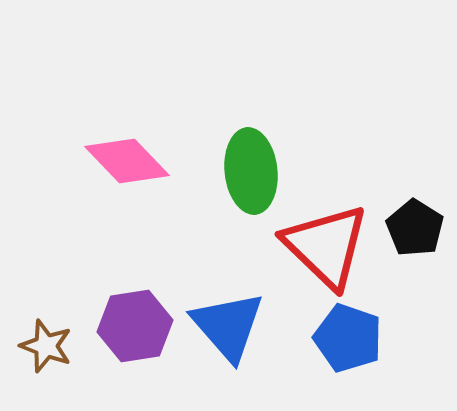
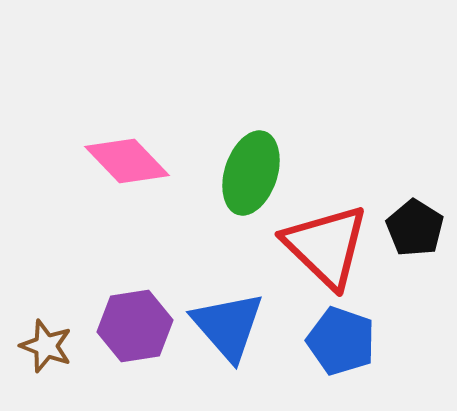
green ellipse: moved 2 px down; rotated 24 degrees clockwise
blue pentagon: moved 7 px left, 3 px down
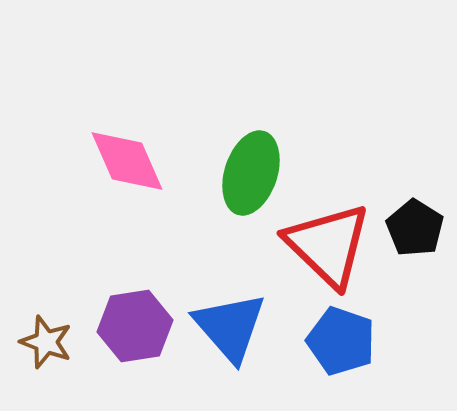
pink diamond: rotated 20 degrees clockwise
red triangle: moved 2 px right, 1 px up
blue triangle: moved 2 px right, 1 px down
brown star: moved 4 px up
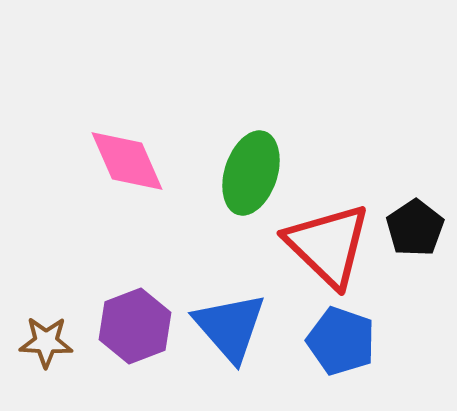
black pentagon: rotated 6 degrees clockwise
purple hexagon: rotated 12 degrees counterclockwise
brown star: rotated 18 degrees counterclockwise
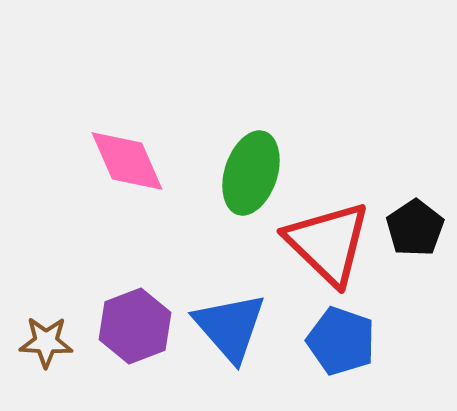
red triangle: moved 2 px up
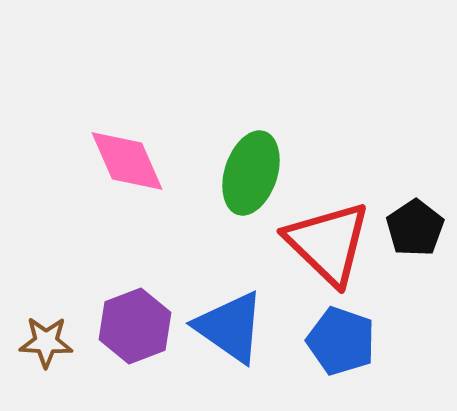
blue triangle: rotated 14 degrees counterclockwise
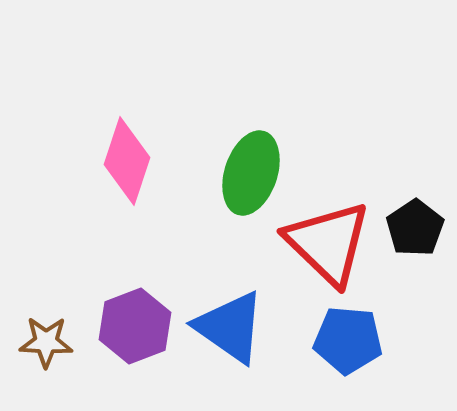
pink diamond: rotated 42 degrees clockwise
blue pentagon: moved 7 px right, 1 px up; rotated 14 degrees counterclockwise
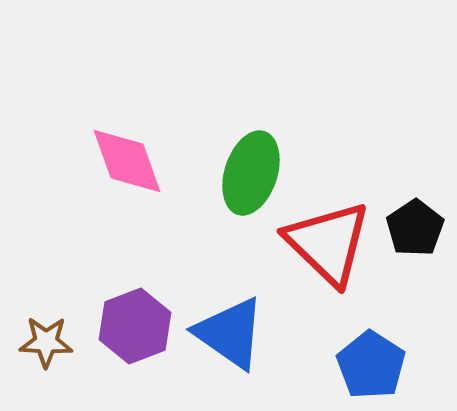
pink diamond: rotated 38 degrees counterclockwise
blue triangle: moved 6 px down
blue pentagon: moved 23 px right, 25 px down; rotated 28 degrees clockwise
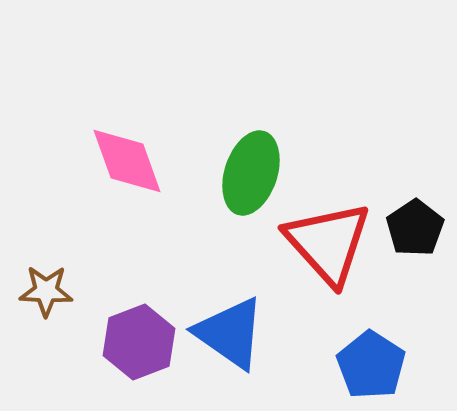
red triangle: rotated 4 degrees clockwise
purple hexagon: moved 4 px right, 16 px down
brown star: moved 51 px up
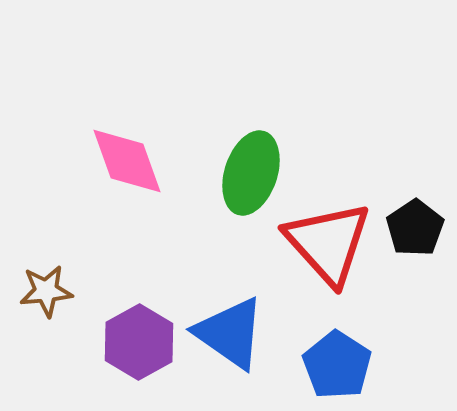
brown star: rotated 8 degrees counterclockwise
purple hexagon: rotated 8 degrees counterclockwise
blue pentagon: moved 34 px left
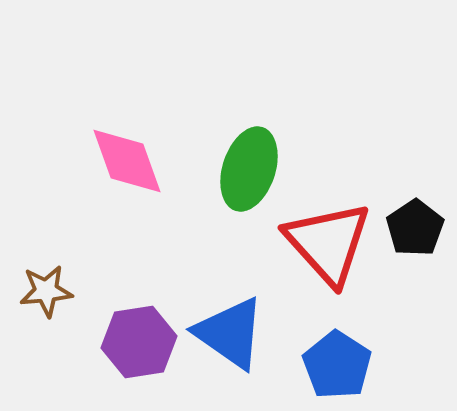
green ellipse: moved 2 px left, 4 px up
purple hexagon: rotated 20 degrees clockwise
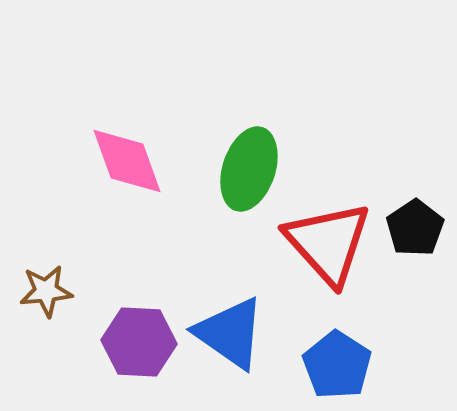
purple hexagon: rotated 12 degrees clockwise
